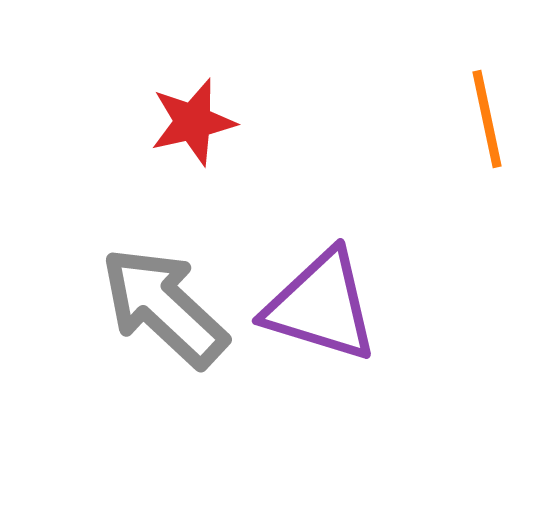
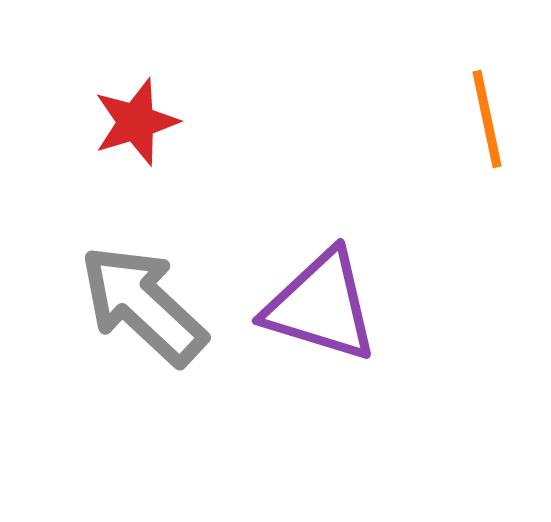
red star: moved 57 px left; rotated 4 degrees counterclockwise
gray arrow: moved 21 px left, 2 px up
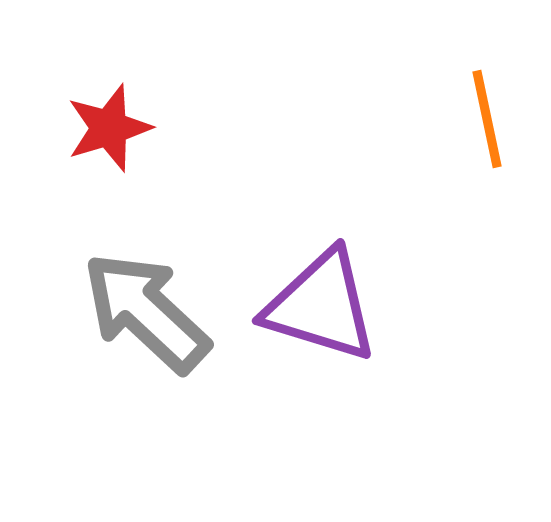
red star: moved 27 px left, 6 px down
gray arrow: moved 3 px right, 7 px down
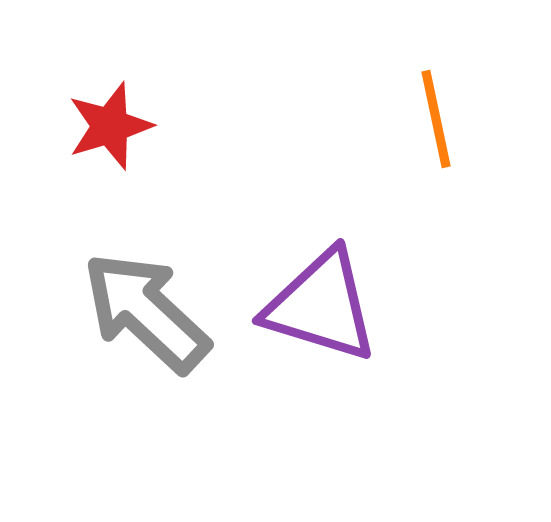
orange line: moved 51 px left
red star: moved 1 px right, 2 px up
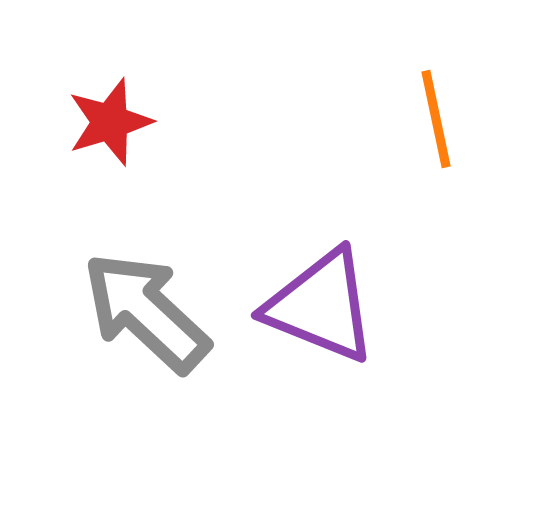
red star: moved 4 px up
purple triangle: rotated 5 degrees clockwise
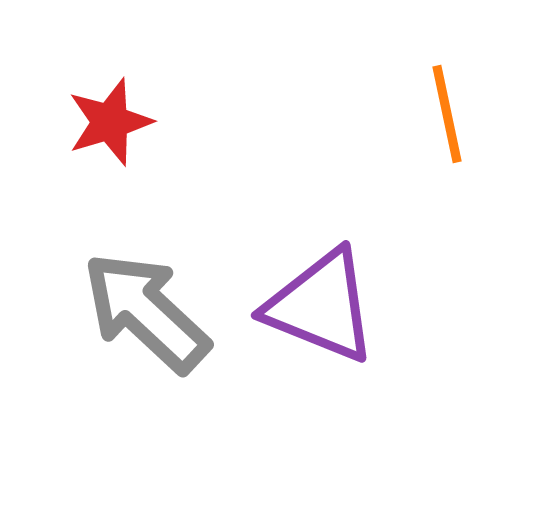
orange line: moved 11 px right, 5 px up
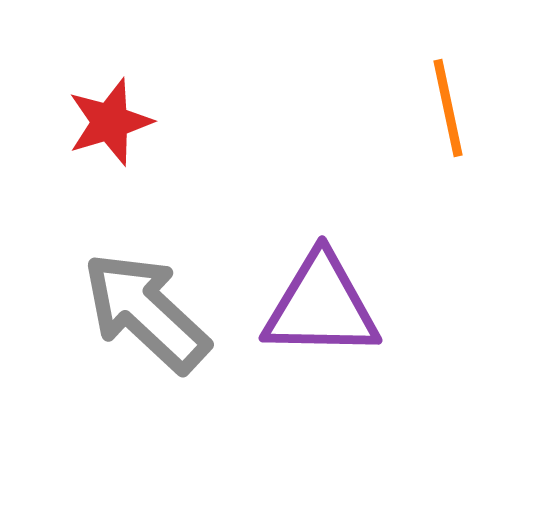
orange line: moved 1 px right, 6 px up
purple triangle: rotated 21 degrees counterclockwise
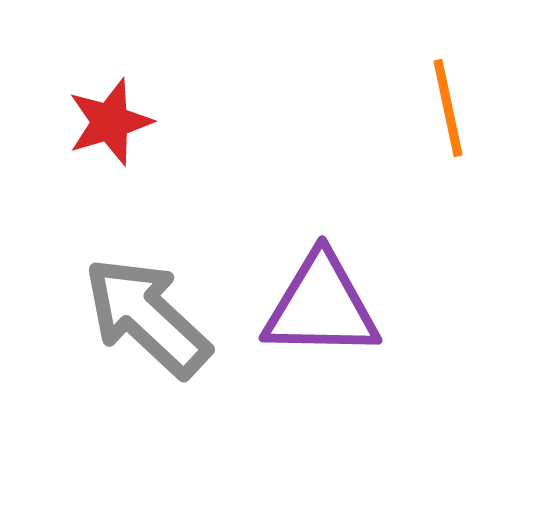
gray arrow: moved 1 px right, 5 px down
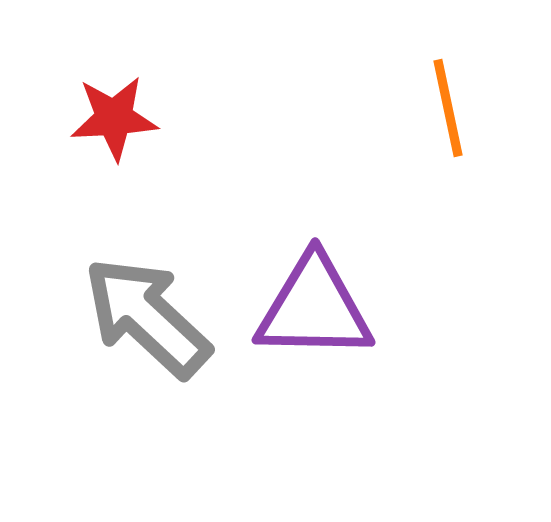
red star: moved 4 px right, 4 px up; rotated 14 degrees clockwise
purple triangle: moved 7 px left, 2 px down
